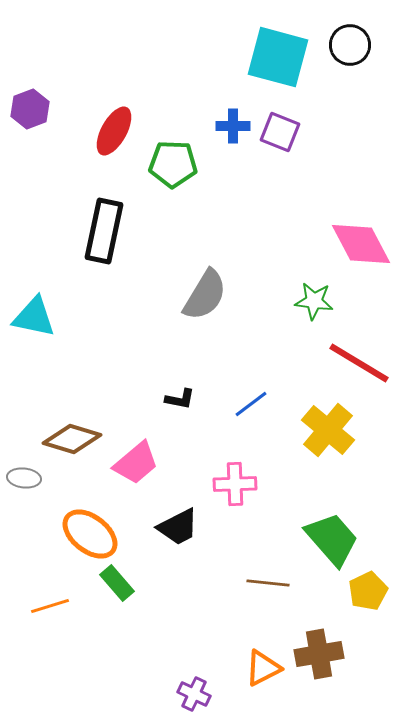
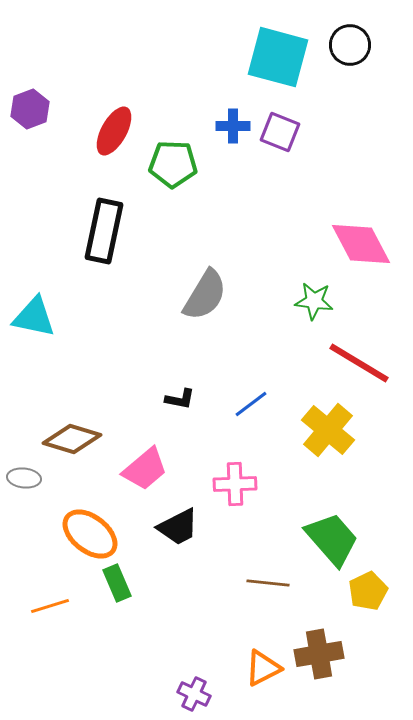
pink trapezoid: moved 9 px right, 6 px down
green rectangle: rotated 18 degrees clockwise
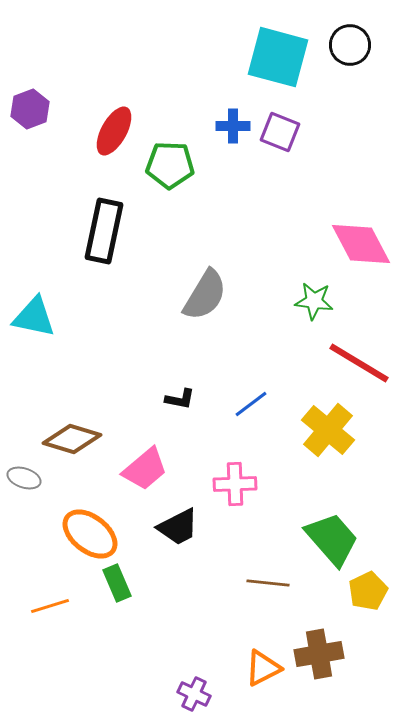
green pentagon: moved 3 px left, 1 px down
gray ellipse: rotated 12 degrees clockwise
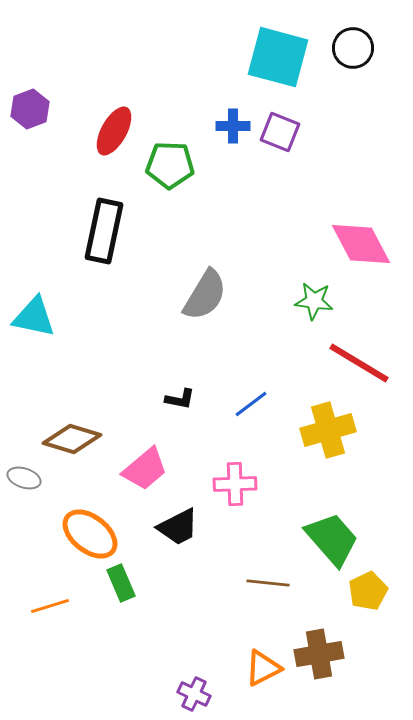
black circle: moved 3 px right, 3 px down
yellow cross: rotated 34 degrees clockwise
green rectangle: moved 4 px right
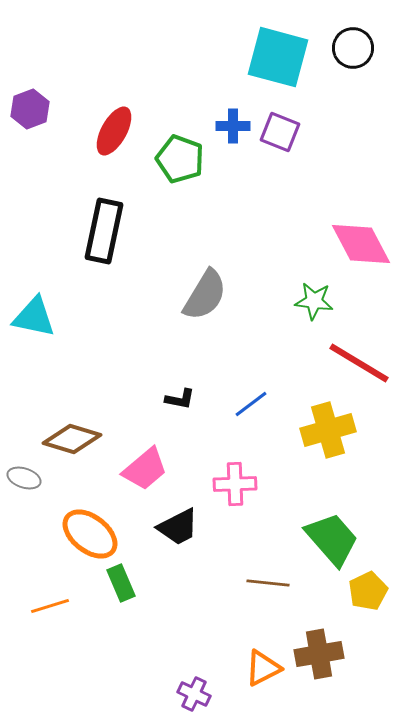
green pentagon: moved 10 px right, 6 px up; rotated 18 degrees clockwise
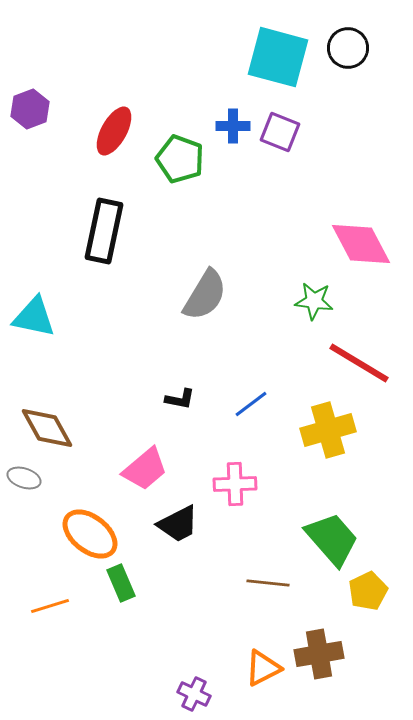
black circle: moved 5 px left
brown diamond: moved 25 px left, 11 px up; rotated 44 degrees clockwise
black trapezoid: moved 3 px up
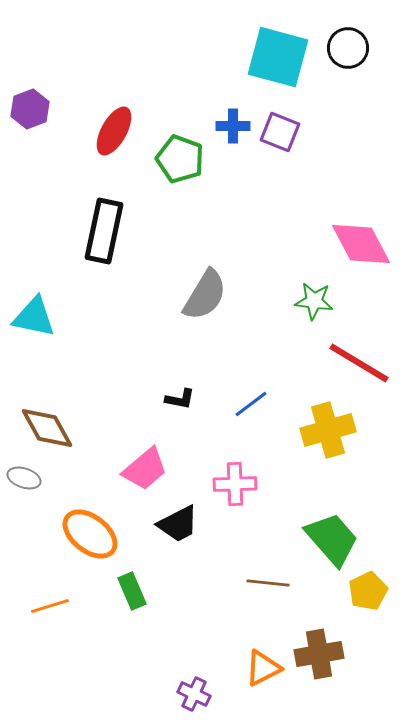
green rectangle: moved 11 px right, 8 px down
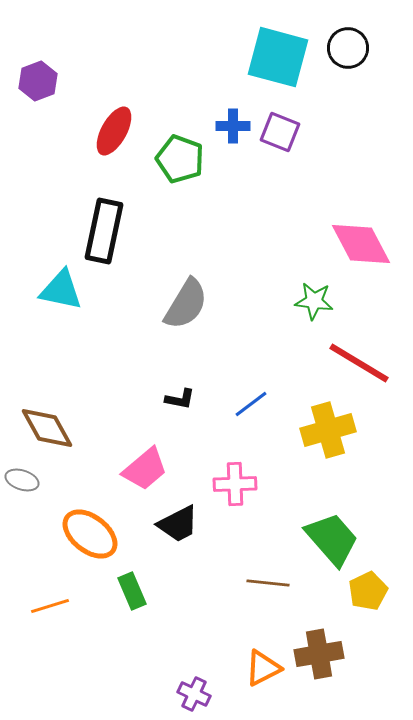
purple hexagon: moved 8 px right, 28 px up
gray semicircle: moved 19 px left, 9 px down
cyan triangle: moved 27 px right, 27 px up
gray ellipse: moved 2 px left, 2 px down
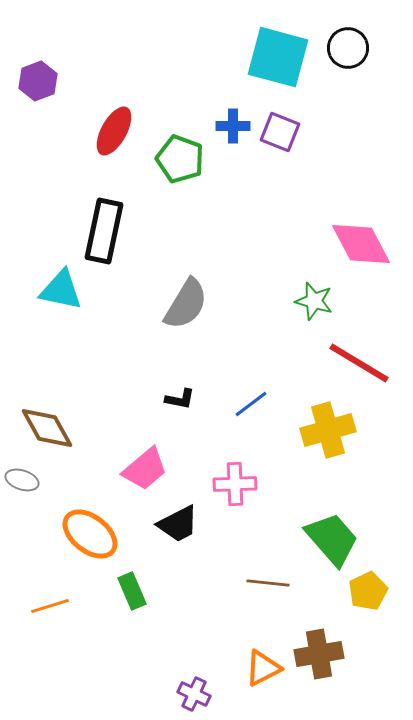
green star: rotated 9 degrees clockwise
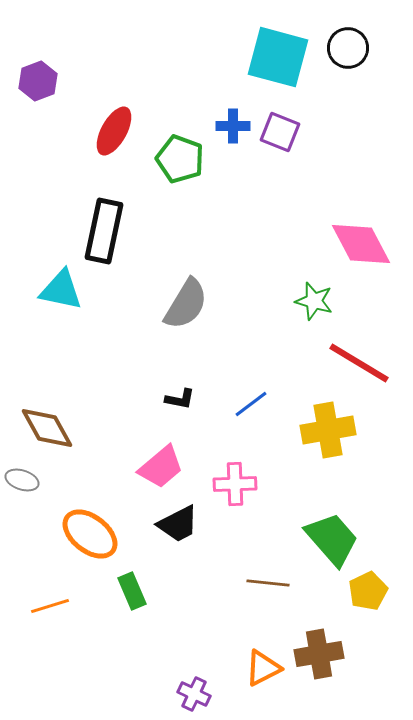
yellow cross: rotated 6 degrees clockwise
pink trapezoid: moved 16 px right, 2 px up
